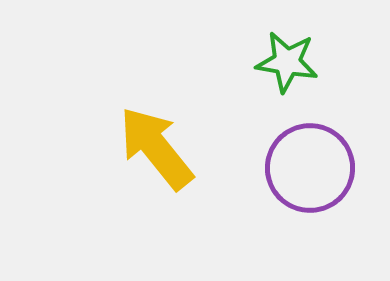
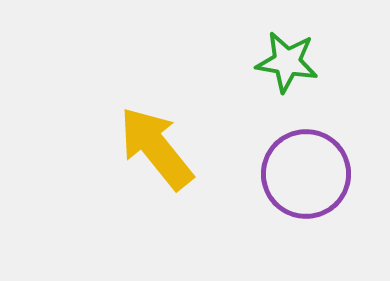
purple circle: moved 4 px left, 6 px down
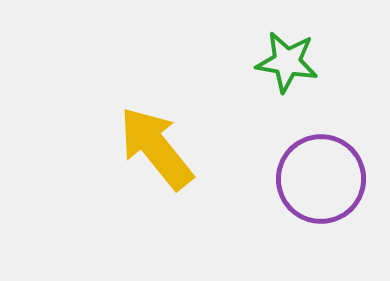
purple circle: moved 15 px right, 5 px down
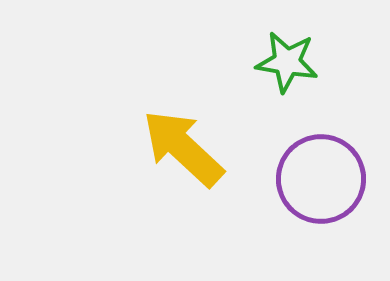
yellow arrow: moved 27 px right; rotated 8 degrees counterclockwise
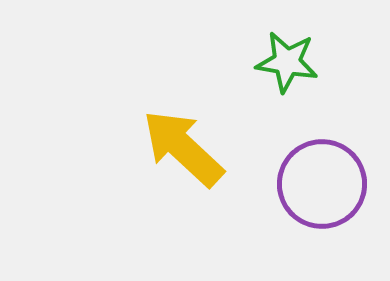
purple circle: moved 1 px right, 5 px down
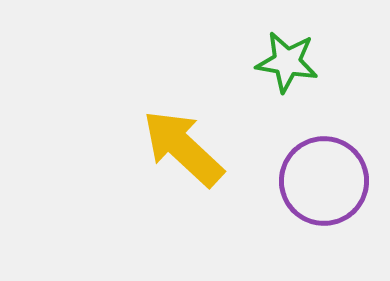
purple circle: moved 2 px right, 3 px up
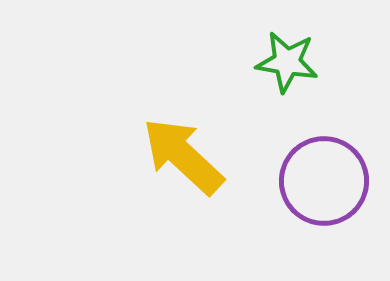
yellow arrow: moved 8 px down
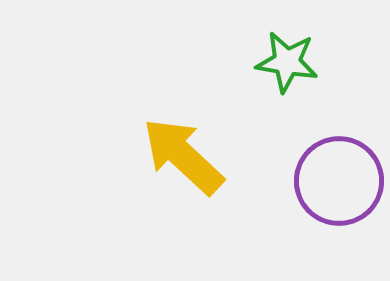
purple circle: moved 15 px right
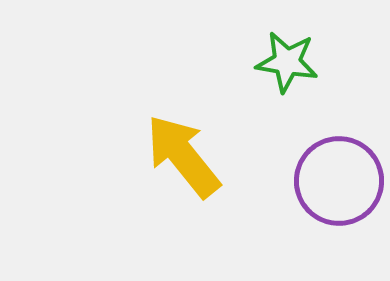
yellow arrow: rotated 8 degrees clockwise
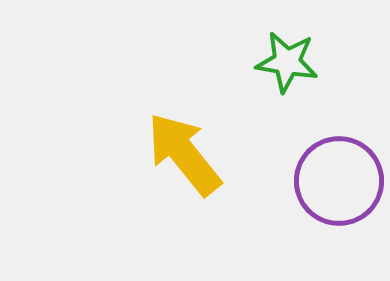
yellow arrow: moved 1 px right, 2 px up
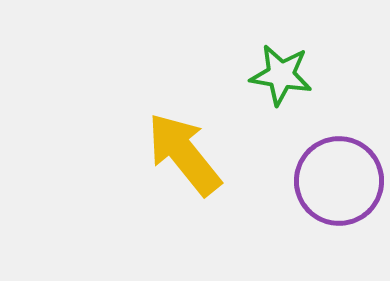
green star: moved 6 px left, 13 px down
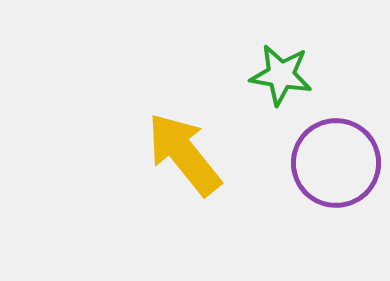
purple circle: moved 3 px left, 18 px up
